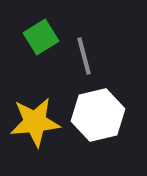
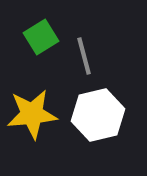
yellow star: moved 3 px left, 8 px up
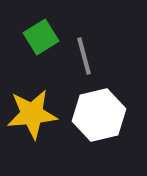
white hexagon: moved 1 px right
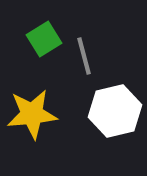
green square: moved 3 px right, 2 px down
white hexagon: moved 16 px right, 4 px up
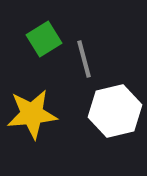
gray line: moved 3 px down
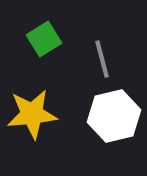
gray line: moved 18 px right
white hexagon: moved 1 px left, 5 px down
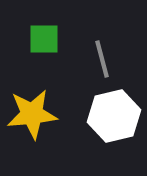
green square: rotated 32 degrees clockwise
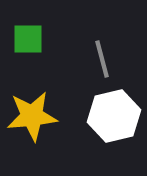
green square: moved 16 px left
yellow star: moved 2 px down
